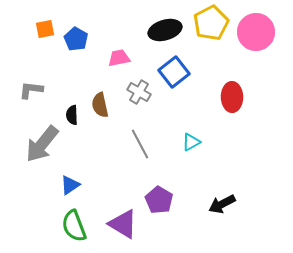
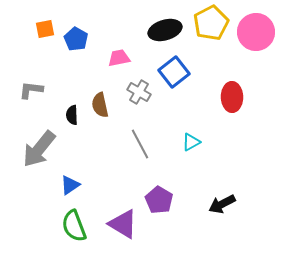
gray arrow: moved 3 px left, 5 px down
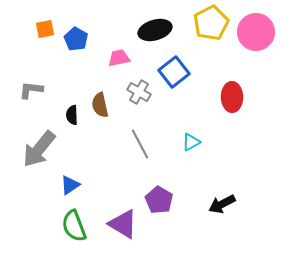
black ellipse: moved 10 px left
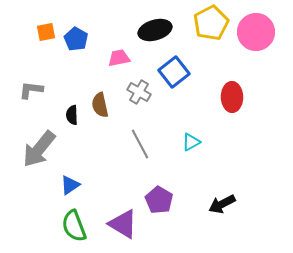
orange square: moved 1 px right, 3 px down
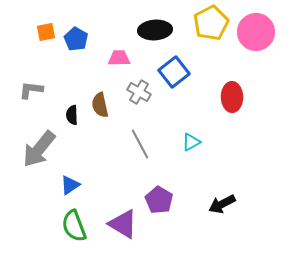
black ellipse: rotated 12 degrees clockwise
pink trapezoid: rotated 10 degrees clockwise
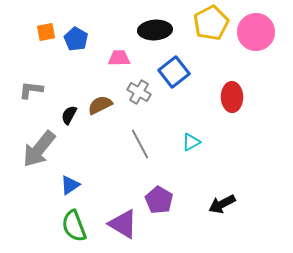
brown semicircle: rotated 75 degrees clockwise
black semicircle: moved 3 px left; rotated 30 degrees clockwise
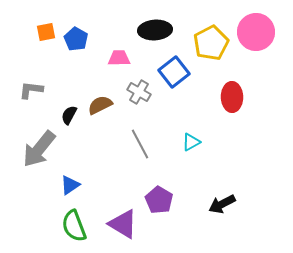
yellow pentagon: moved 20 px down
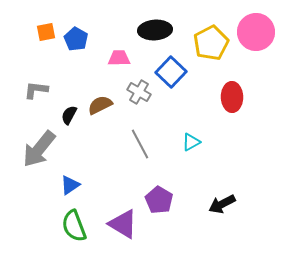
blue square: moved 3 px left; rotated 8 degrees counterclockwise
gray L-shape: moved 5 px right
